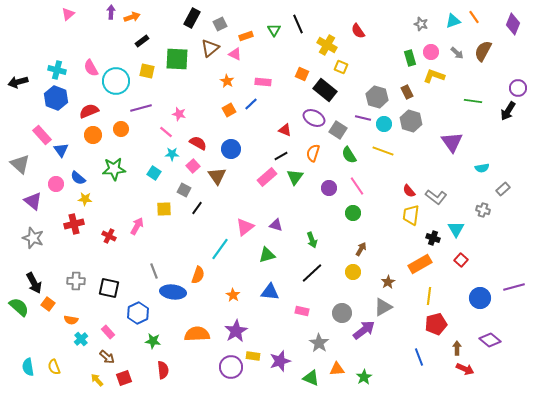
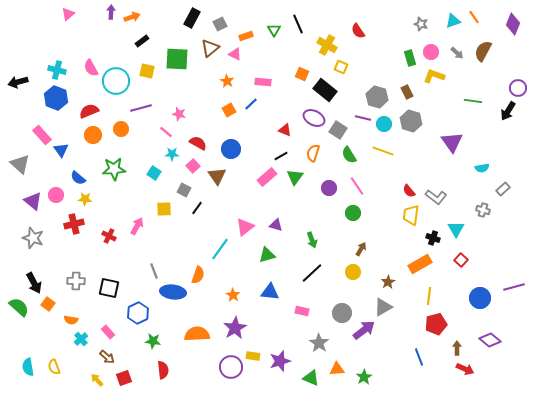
pink circle at (56, 184): moved 11 px down
purple star at (236, 331): moved 1 px left, 3 px up
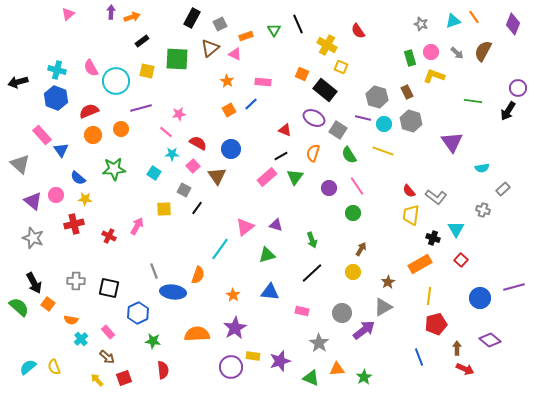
pink star at (179, 114): rotated 24 degrees counterclockwise
cyan semicircle at (28, 367): rotated 60 degrees clockwise
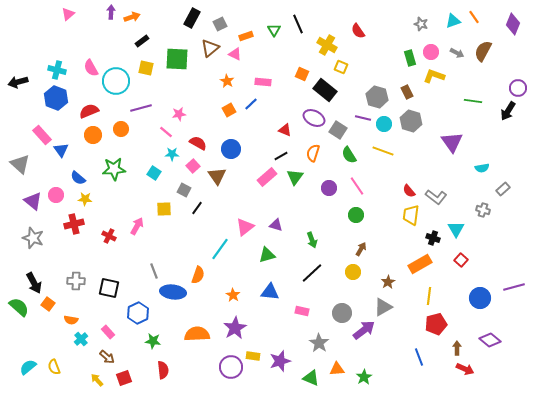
gray arrow at (457, 53): rotated 16 degrees counterclockwise
yellow square at (147, 71): moved 1 px left, 3 px up
green circle at (353, 213): moved 3 px right, 2 px down
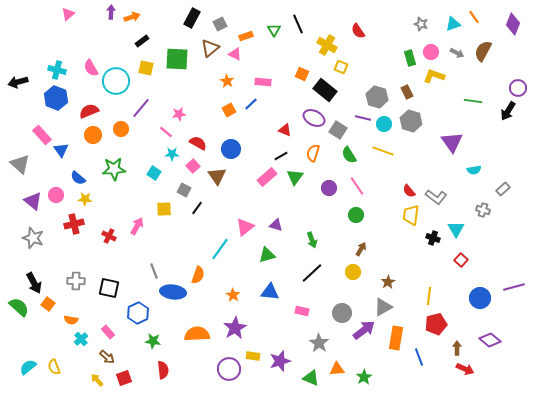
cyan triangle at (453, 21): moved 3 px down
purple line at (141, 108): rotated 35 degrees counterclockwise
cyan semicircle at (482, 168): moved 8 px left, 2 px down
orange rectangle at (420, 264): moved 24 px left, 74 px down; rotated 50 degrees counterclockwise
purple circle at (231, 367): moved 2 px left, 2 px down
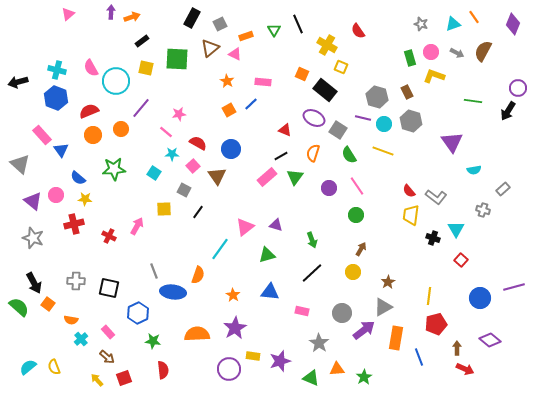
black line at (197, 208): moved 1 px right, 4 px down
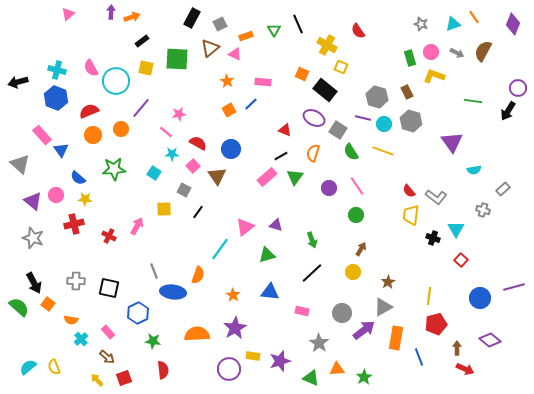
green semicircle at (349, 155): moved 2 px right, 3 px up
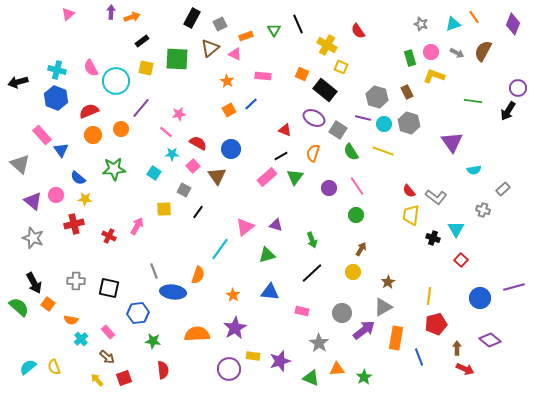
pink rectangle at (263, 82): moved 6 px up
gray hexagon at (411, 121): moved 2 px left, 2 px down
blue hexagon at (138, 313): rotated 20 degrees clockwise
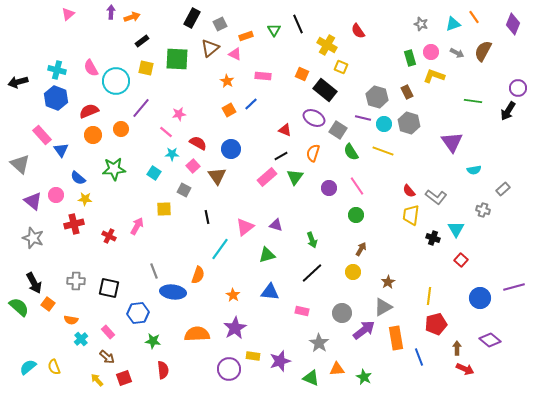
black line at (198, 212): moved 9 px right, 5 px down; rotated 48 degrees counterclockwise
orange rectangle at (396, 338): rotated 20 degrees counterclockwise
green star at (364, 377): rotated 14 degrees counterclockwise
